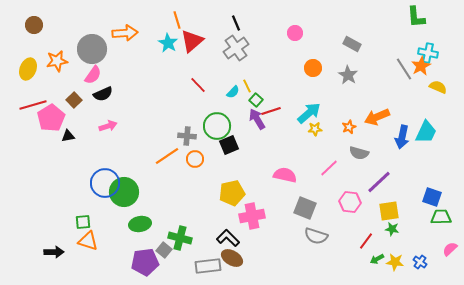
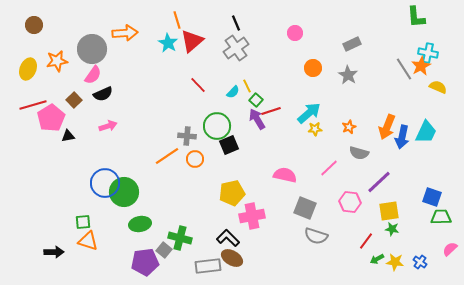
gray rectangle at (352, 44): rotated 54 degrees counterclockwise
orange arrow at (377, 117): moved 10 px right, 10 px down; rotated 45 degrees counterclockwise
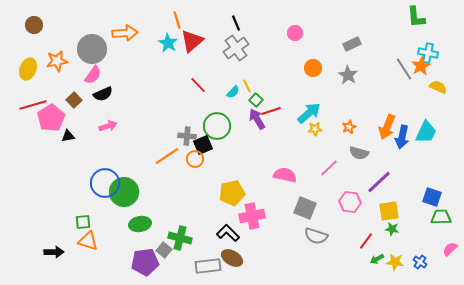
black square at (229, 145): moved 26 px left
black L-shape at (228, 238): moved 5 px up
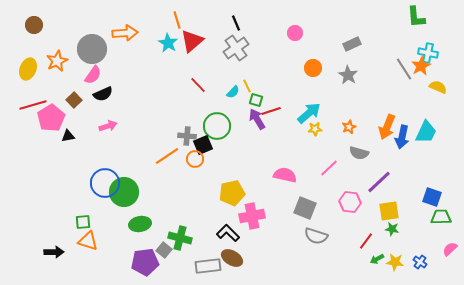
orange star at (57, 61): rotated 15 degrees counterclockwise
green square at (256, 100): rotated 24 degrees counterclockwise
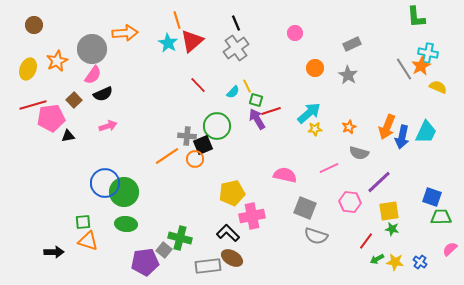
orange circle at (313, 68): moved 2 px right
pink pentagon at (51, 118): rotated 24 degrees clockwise
pink line at (329, 168): rotated 18 degrees clockwise
green ellipse at (140, 224): moved 14 px left; rotated 15 degrees clockwise
